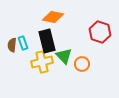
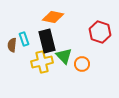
cyan rectangle: moved 1 px right, 4 px up
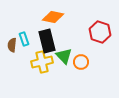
orange circle: moved 1 px left, 2 px up
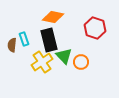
red hexagon: moved 5 px left, 4 px up
black rectangle: moved 2 px right, 1 px up
yellow cross: rotated 20 degrees counterclockwise
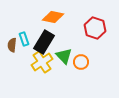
black rectangle: moved 5 px left, 2 px down; rotated 45 degrees clockwise
